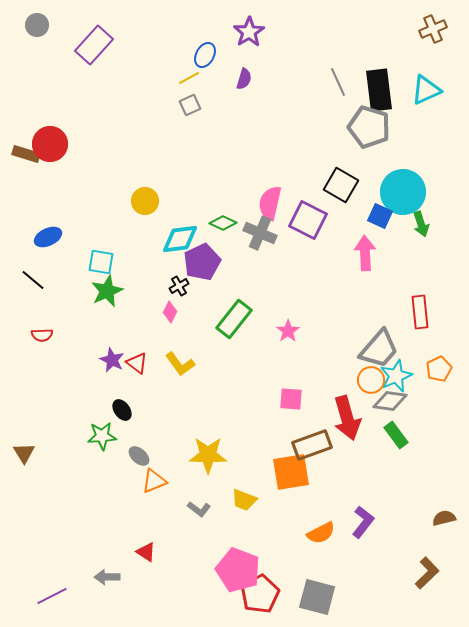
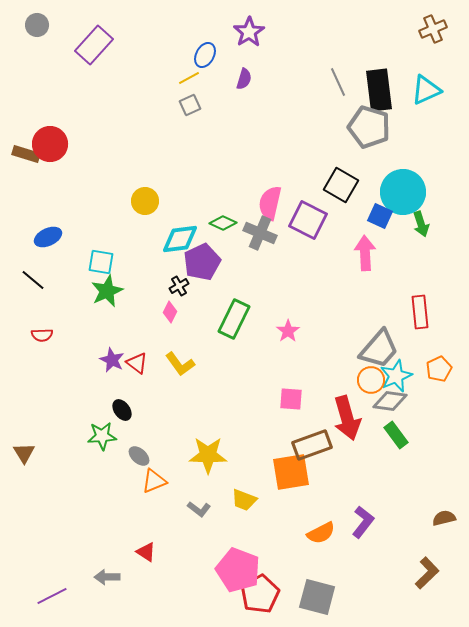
green rectangle at (234, 319): rotated 12 degrees counterclockwise
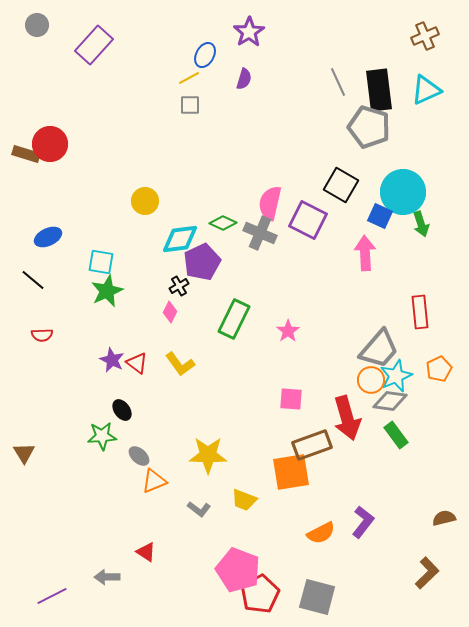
brown cross at (433, 29): moved 8 px left, 7 px down
gray square at (190, 105): rotated 25 degrees clockwise
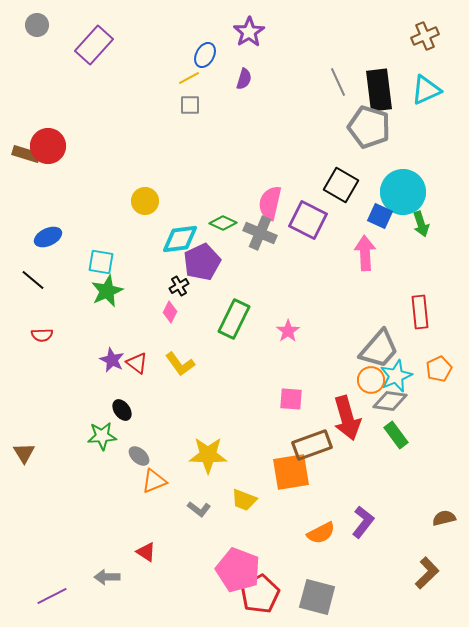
red circle at (50, 144): moved 2 px left, 2 px down
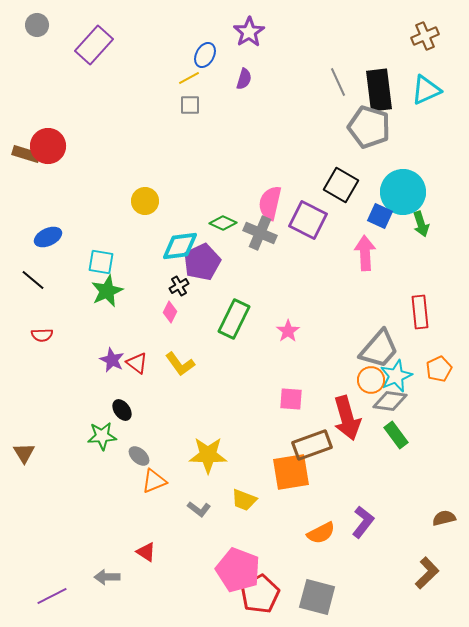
cyan diamond at (180, 239): moved 7 px down
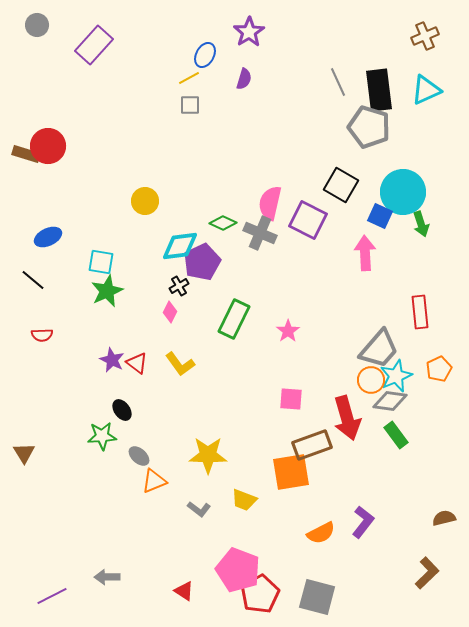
red triangle at (146, 552): moved 38 px right, 39 px down
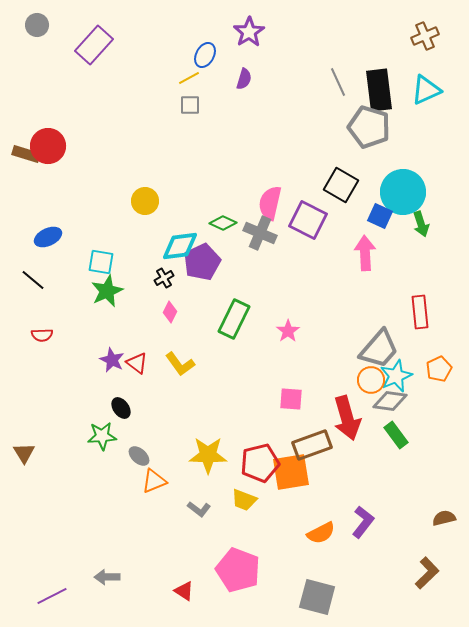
black cross at (179, 286): moved 15 px left, 8 px up
black ellipse at (122, 410): moved 1 px left, 2 px up
red pentagon at (260, 594): moved 131 px up; rotated 15 degrees clockwise
